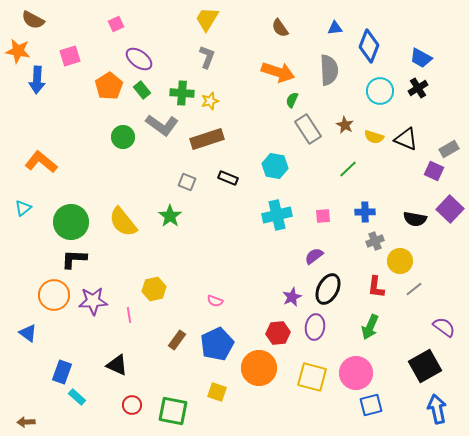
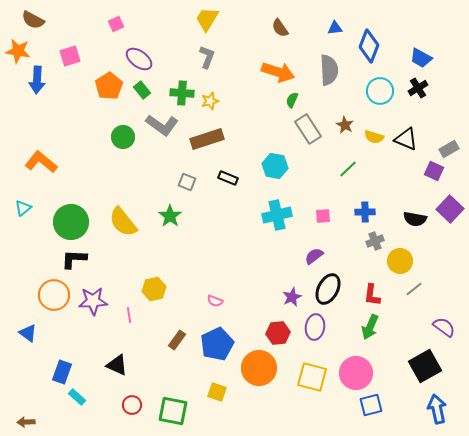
red L-shape at (376, 287): moved 4 px left, 8 px down
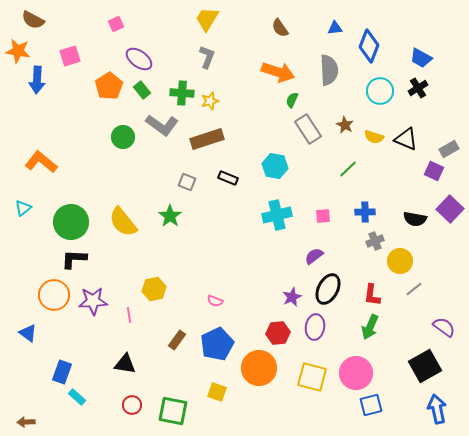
black triangle at (117, 365): moved 8 px right, 1 px up; rotated 15 degrees counterclockwise
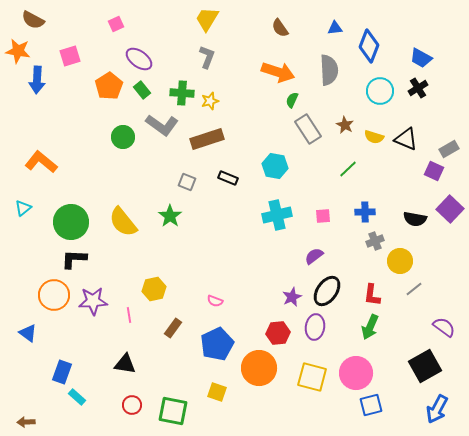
black ellipse at (328, 289): moved 1 px left, 2 px down; rotated 8 degrees clockwise
brown rectangle at (177, 340): moved 4 px left, 12 px up
blue arrow at (437, 409): rotated 140 degrees counterclockwise
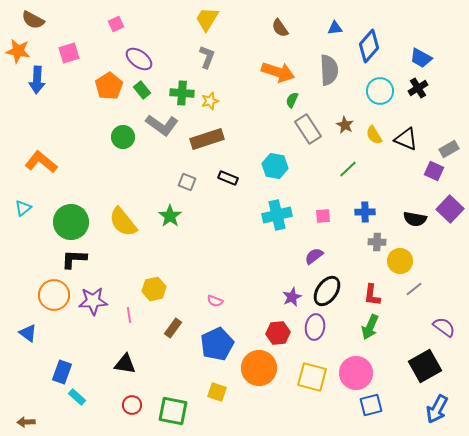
blue diamond at (369, 46): rotated 20 degrees clockwise
pink square at (70, 56): moved 1 px left, 3 px up
yellow semicircle at (374, 137): moved 2 px up; rotated 42 degrees clockwise
gray cross at (375, 241): moved 2 px right, 1 px down; rotated 24 degrees clockwise
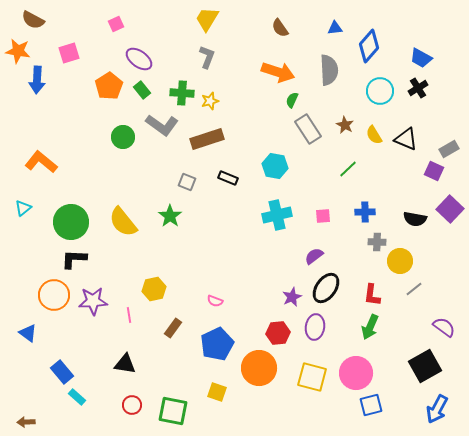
black ellipse at (327, 291): moved 1 px left, 3 px up
blue rectangle at (62, 372): rotated 60 degrees counterclockwise
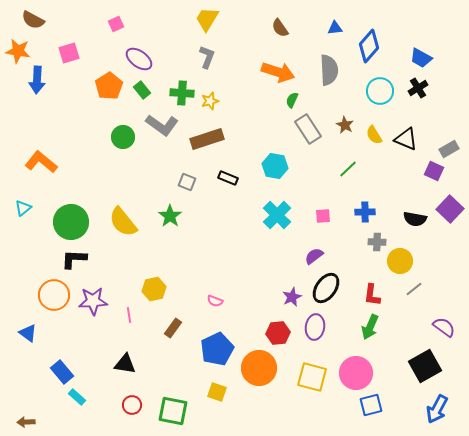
cyan cross at (277, 215): rotated 32 degrees counterclockwise
blue pentagon at (217, 344): moved 5 px down
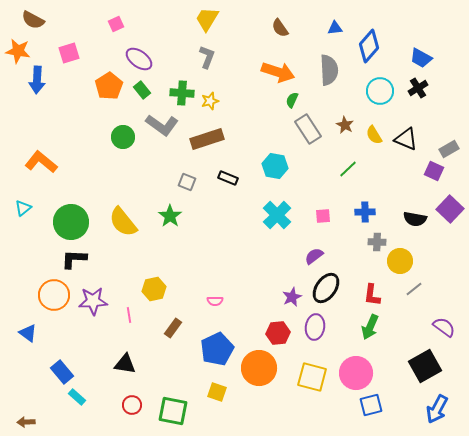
pink semicircle at (215, 301): rotated 21 degrees counterclockwise
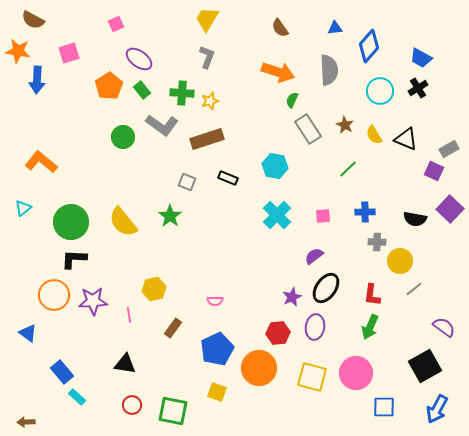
blue square at (371, 405): moved 13 px right, 2 px down; rotated 15 degrees clockwise
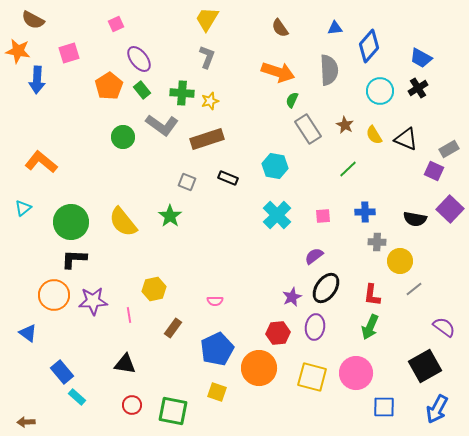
purple ellipse at (139, 59): rotated 16 degrees clockwise
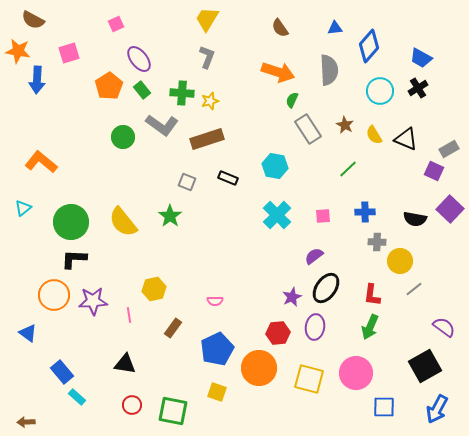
yellow square at (312, 377): moved 3 px left, 2 px down
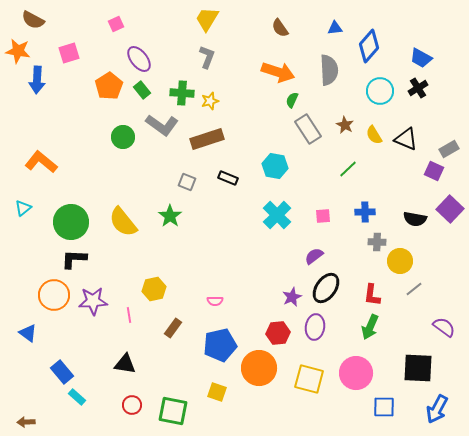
blue pentagon at (217, 349): moved 3 px right, 4 px up; rotated 12 degrees clockwise
black square at (425, 366): moved 7 px left, 2 px down; rotated 32 degrees clockwise
